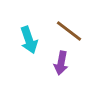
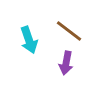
purple arrow: moved 5 px right
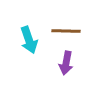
brown line: moved 3 px left; rotated 36 degrees counterclockwise
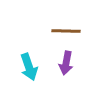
cyan arrow: moved 27 px down
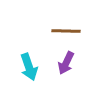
purple arrow: rotated 15 degrees clockwise
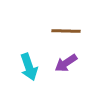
purple arrow: rotated 30 degrees clockwise
